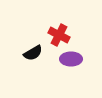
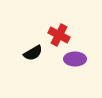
purple ellipse: moved 4 px right
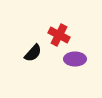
black semicircle: rotated 18 degrees counterclockwise
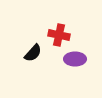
red cross: rotated 15 degrees counterclockwise
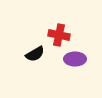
black semicircle: moved 2 px right, 1 px down; rotated 18 degrees clockwise
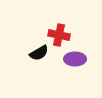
black semicircle: moved 4 px right, 1 px up
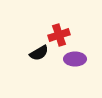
red cross: rotated 30 degrees counterclockwise
